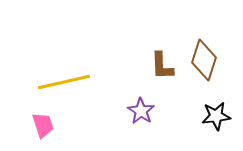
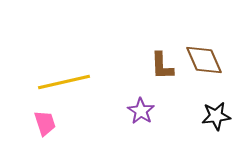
brown diamond: rotated 42 degrees counterclockwise
pink trapezoid: moved 2 px right, 2 px up
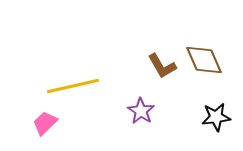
brown L-shape: rotated 28 degrees counterclockwise
yellow line: moved 9 px right, 4 px down
black star: moved 1 px down
pink trapezoid: rotated 116 degrees counterclockwise
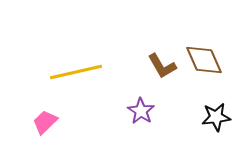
yellow line: moved 3 px right, 14 px up
pink trapezoid: moved 1 px up
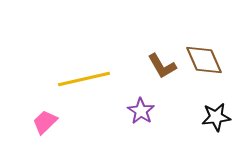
yellow line: moved 8 px right, 7 px down
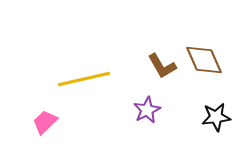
purple star: moved 6 px right, 1 px up; rotated 12 degrees clockwise
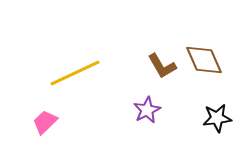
yellow line: moved 9 px left, 6 px up; rotated 12 degrees counterclockwise
black star: moved 1 px right, 1 px down
